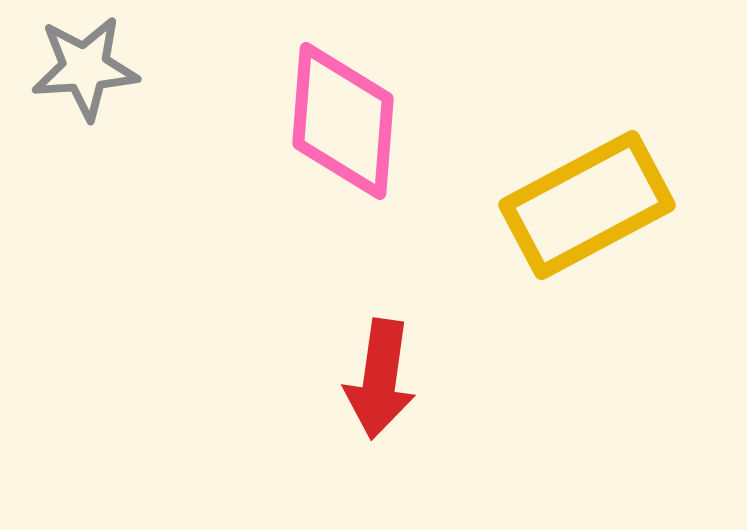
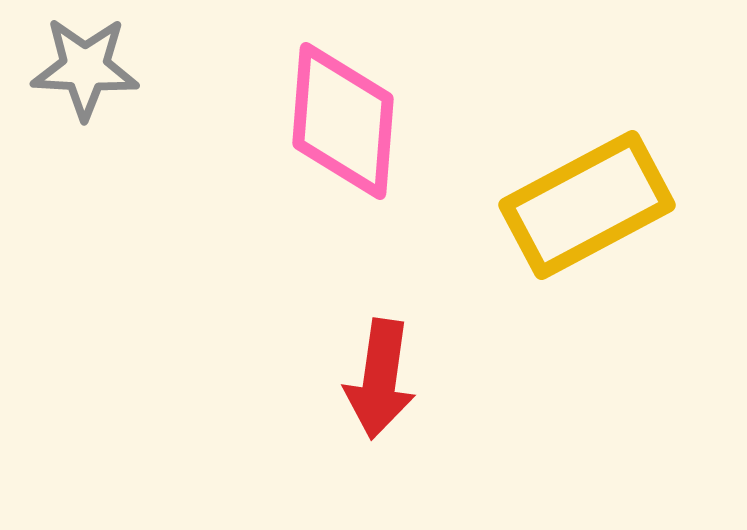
gray star: rotated 7 degrees clockwise
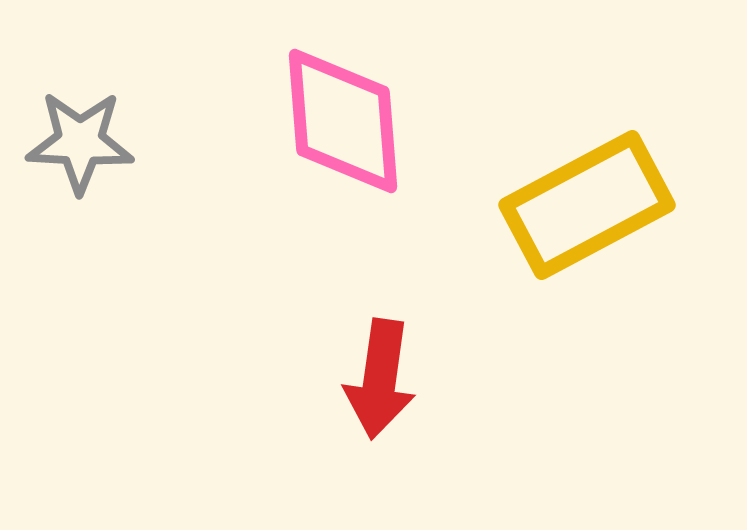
gray star: moved 5 px left, 74 px down
pink diamond: rotated 9 degrees counterclockwise
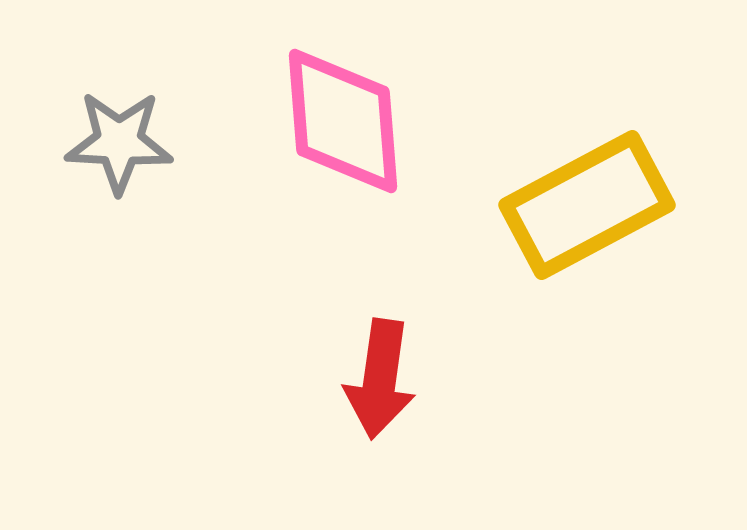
gray star: moved 39 px right
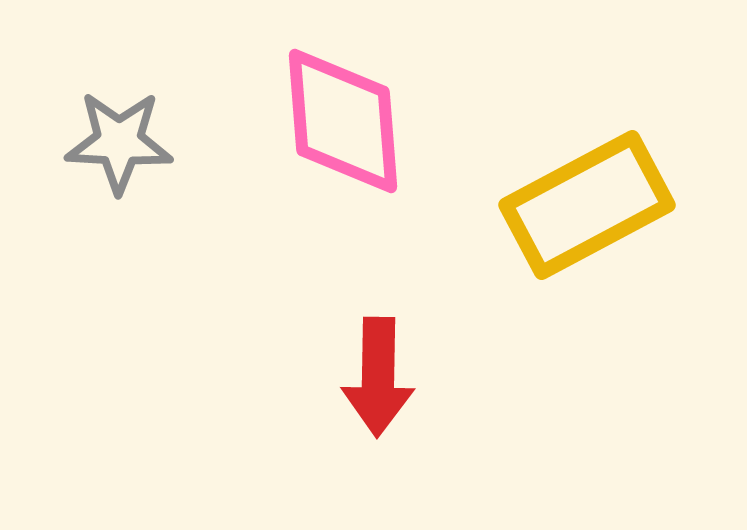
red arrow: moved 2 px left, 2 px up; rotated 7 degrees counterclockwise
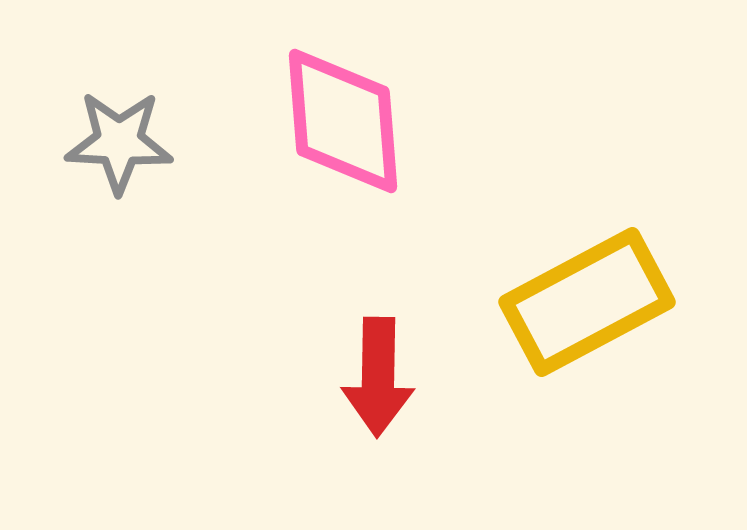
yellow rectangle: moved 97 px down
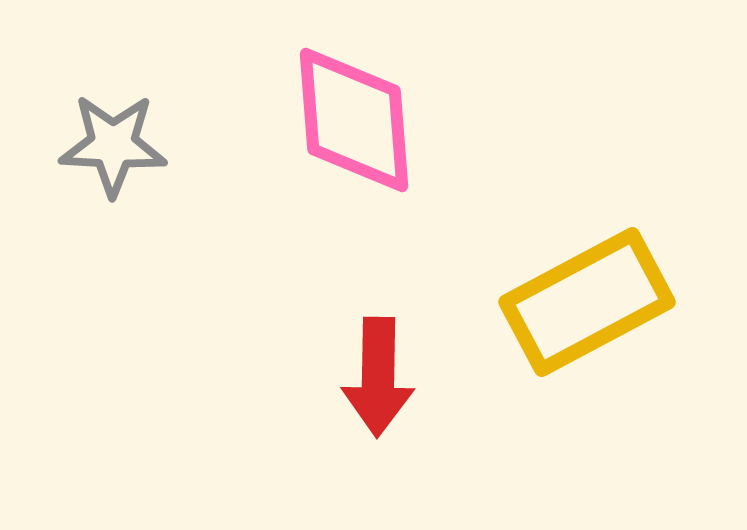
pink diamond: moved 11 px right, 1 px up
gray star: moved 6 px left, 3 px down
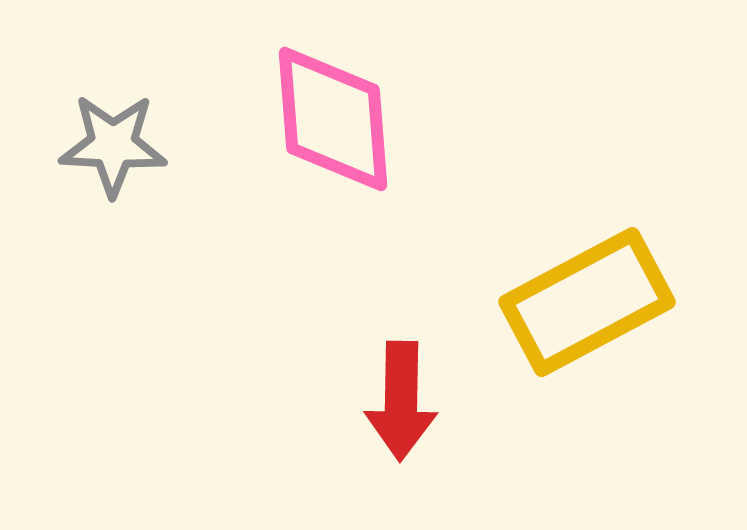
pink diamond: moved 21 px left, 1 px up
red arrow: moved 23 px right, 24 px down
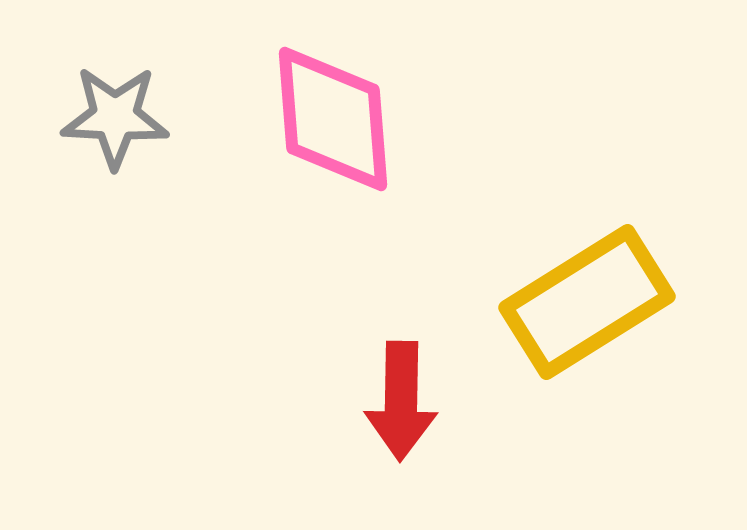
gray star: moved 2 px right, 28 px up
yellow rectangle: rotated 4 degrees counterclockwise
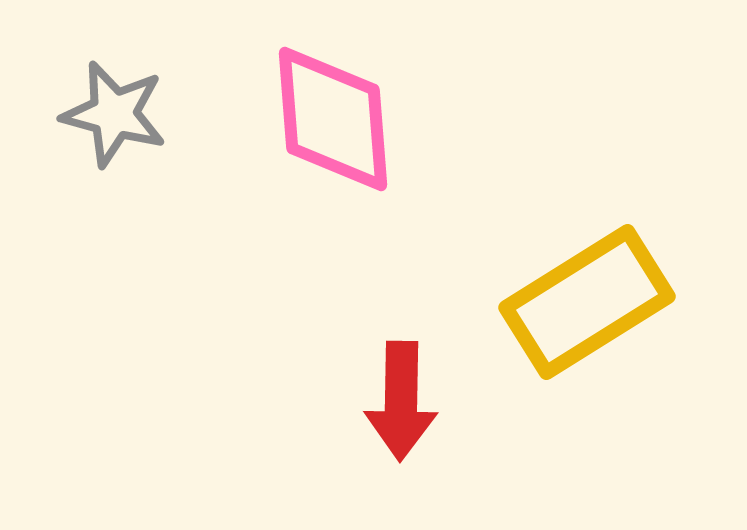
gray star: moved 1 px left, 3 px up; rotated 12 degrees clockwise
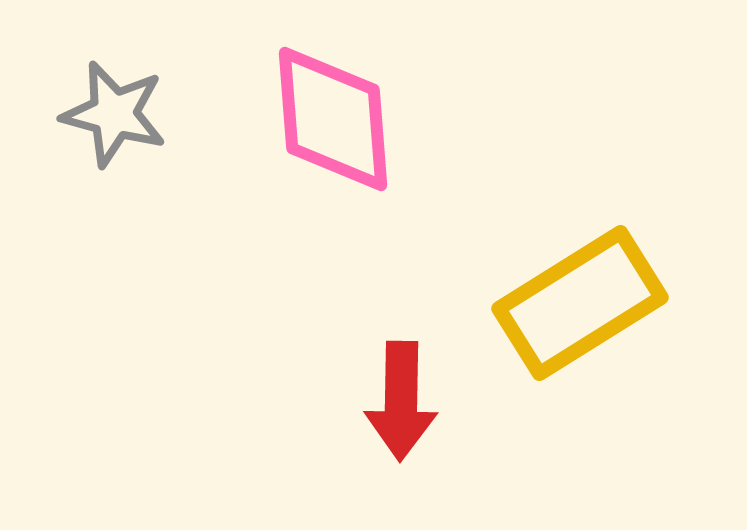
yellow rectangle: moved 7 px left, 1 px down
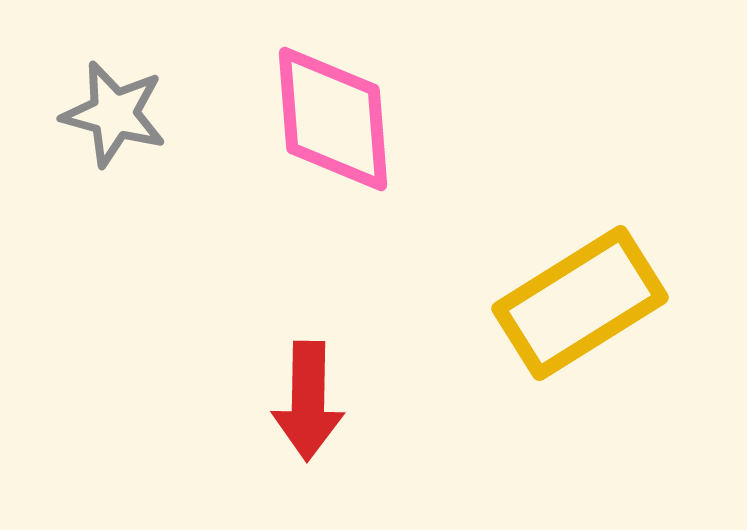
red arrow: moved 93 px left
